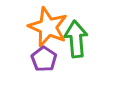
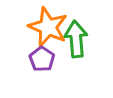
purple pentagon: moved 2 px left
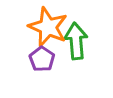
green arrow: moved 2 px down
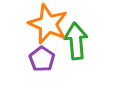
orange star: moved 3 px up
